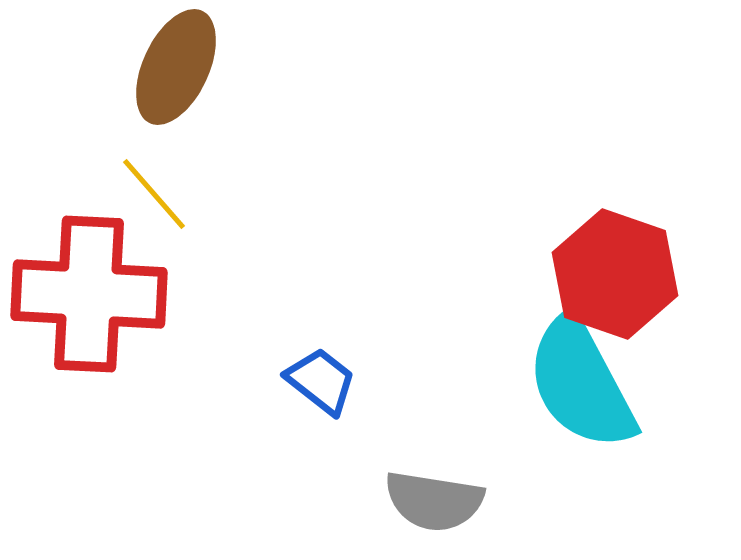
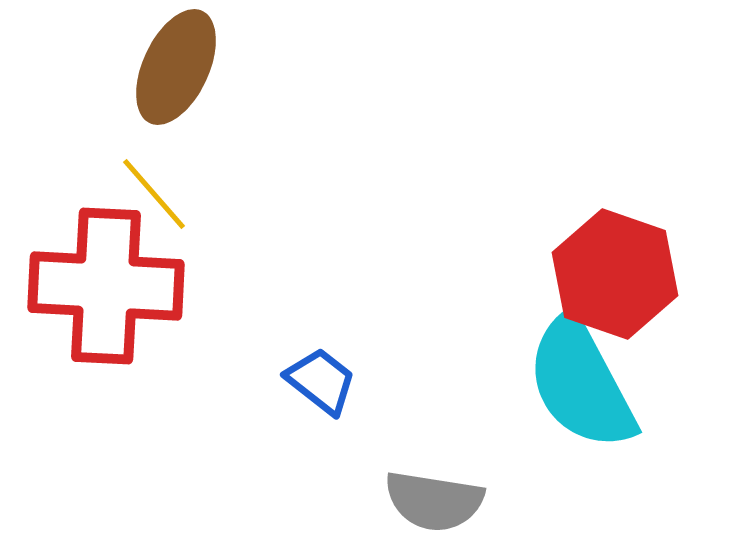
red cross: moved 17 px right, 8 px up
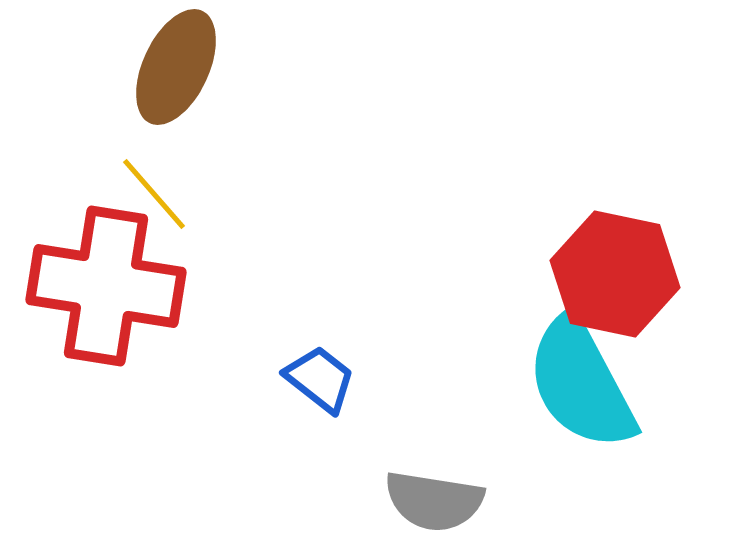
red hexagon: rotated 7 degrees counterclockwise
red cross: rotated 6 degrees clockwise
blue trapezoid: moved 1 px left, 2 px up
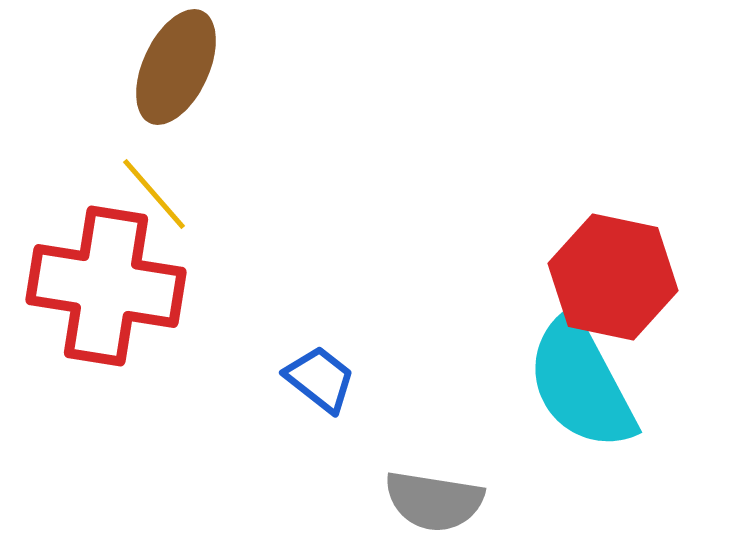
red hexagon: moved 2 px left, 3 px down
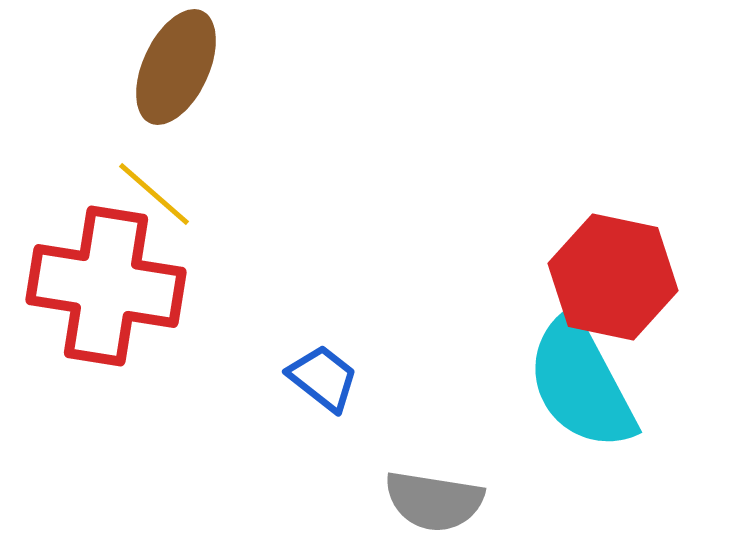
yellow line: rotated 8 degrees counterclockwise
blue trapezoid: moved 3 px right, 1 px up
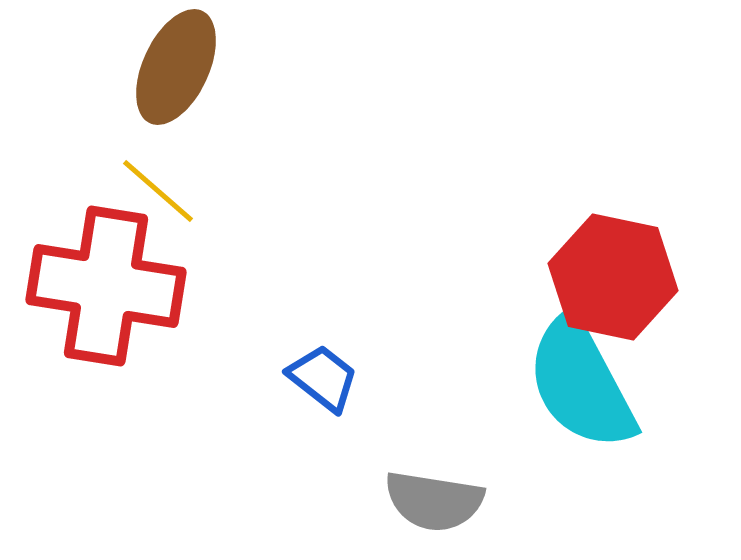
yellow line: moved 4 px right, 3 px up
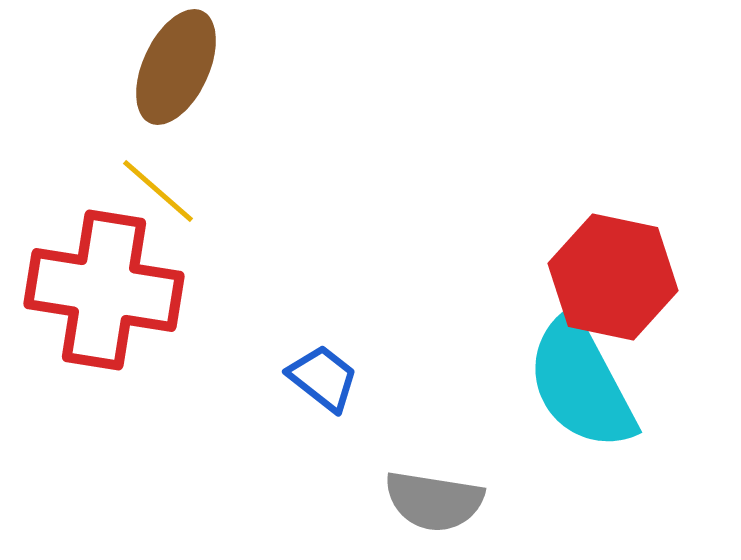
red cross: moved 2 px left, 4 px down
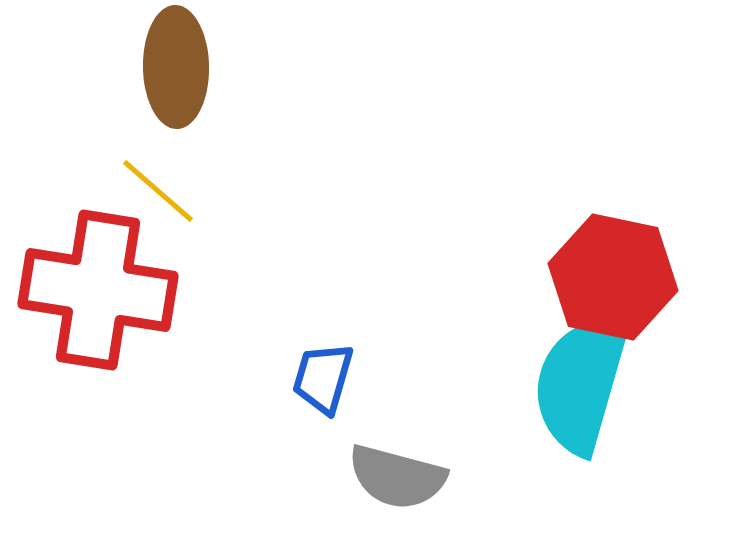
brown ellipse: rotated 26 degrees counterclockwise
red cross: moved 6 px left
blue trapezoid: rotated 112 degrees counterclockwise
cyan semicircle: rotated 44 degrees clockwise
gray semicircle: moved 37 px left, 24 px up; rotated 6 degrees clockwise
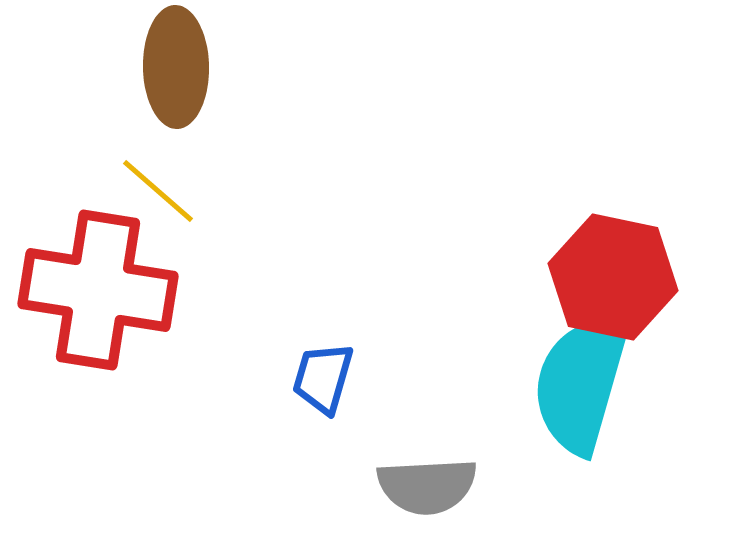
gray semicircle: moved 30 px right, 9 px down; rotated 18 degrees counterclockwise
